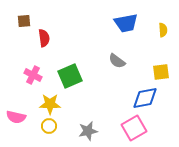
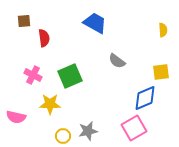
blue trapezoid: moved 31 px left; rotated 140 degrees counterclockwise
blue diamond: rotated 12 degrees counterclockwise
yellow circle: moved 14 px right, 10 px down
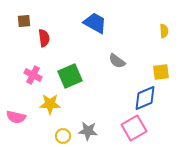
yellow semicircle: moved 1 px right, 1 px down
gray star: rotated 18 degrees clockwise
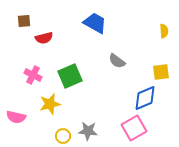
red semicircle: rotated 84 degrees clockwise
yellow star: rotated 15 degrees counterclockwise
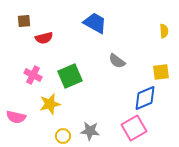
gray star: moved 2 px right
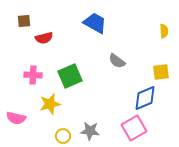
pink cross: rotated 24 degrees counterclockwise
pink semicircle: moved 1 px down
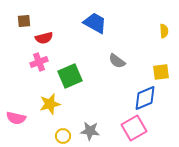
pink cross: moved 6 px right, 13 px up; rotated 24 degrees counterclockwise
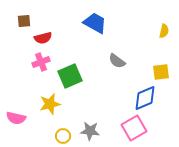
yellow semicircle: rotated 16 degrees clockwise
red semicircle: moved 1 px left
pink cross: moved 2 px right
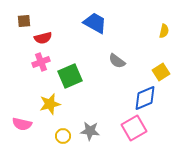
yellow square: rotated 24 degrees counterclockwise
pink semicircle: moved 6 px right, 6 px down
